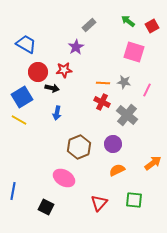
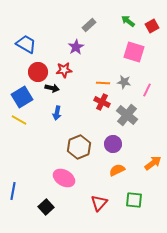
black square: rotated 21 degrees clockwise
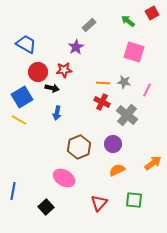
red square: moved 13 px up
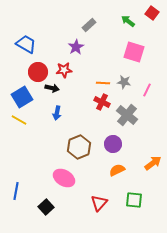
red square: rotated 24 degrees counterclockwise
blue line: moved 3 px right
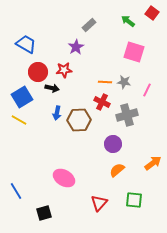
orange line: moved 2 px right, 1 px up
gray cross: rotated 35 degrees clockwise
brown hexagon: moved 27 px up; rotated 20 degrees clockwise
orange semicircle: rotated 14 degrees counterclockwise
blue line: rotated 42 degrees counterclockwise
black square: moved 2 px left, 6 px down; rotated 28 degrees clockwise
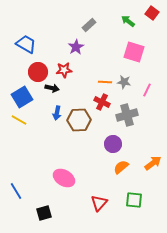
orange semicircle: moved 4 px right, 3 px up
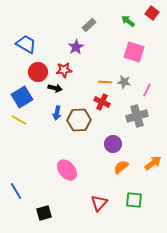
black arrow: moved 3 px right
gray cross: moved 10 px right, 1 px down
pink ellipse: moved 3 px right, 8 px up; rotated 20 degrees clockwise
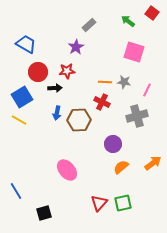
red star: moved 3 px right, 1 px down
black arrow: rotated 16 degrees counterclockwise
green square: moved 11 px left, 3 px down; rotated 18 degrees counterclockwise
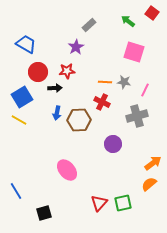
pink line: moved 2 px left
orange semicircle: moved 28 px right, 17 px down
